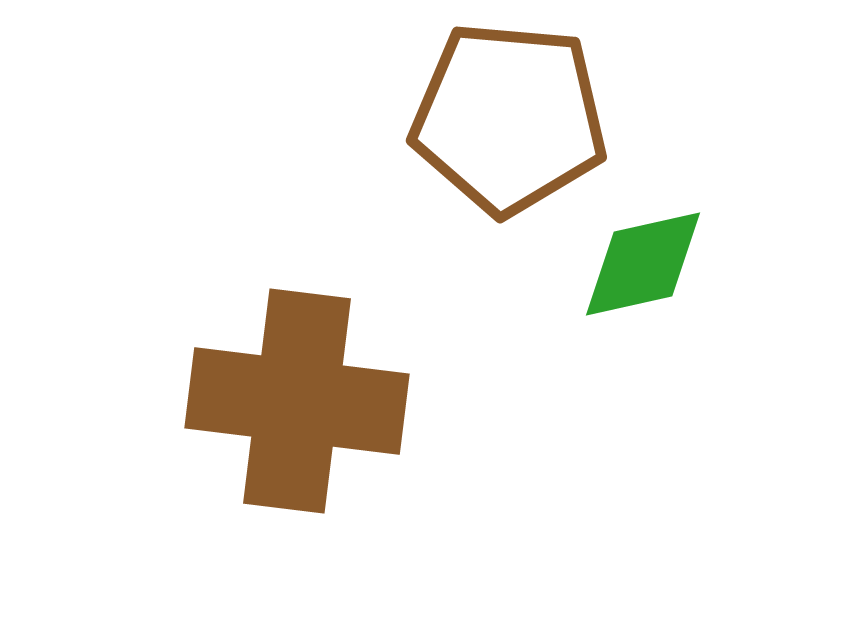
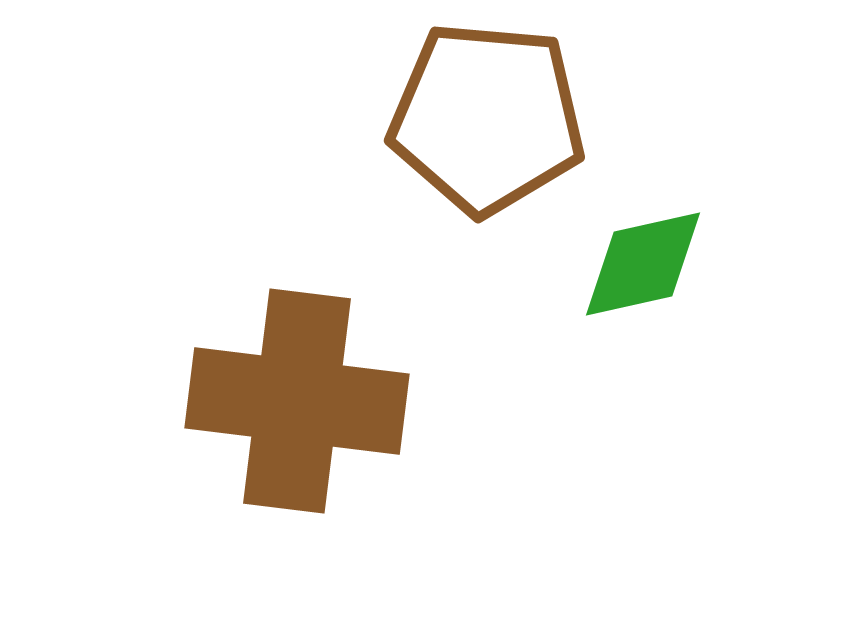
brown pentagon: moved 22 px left
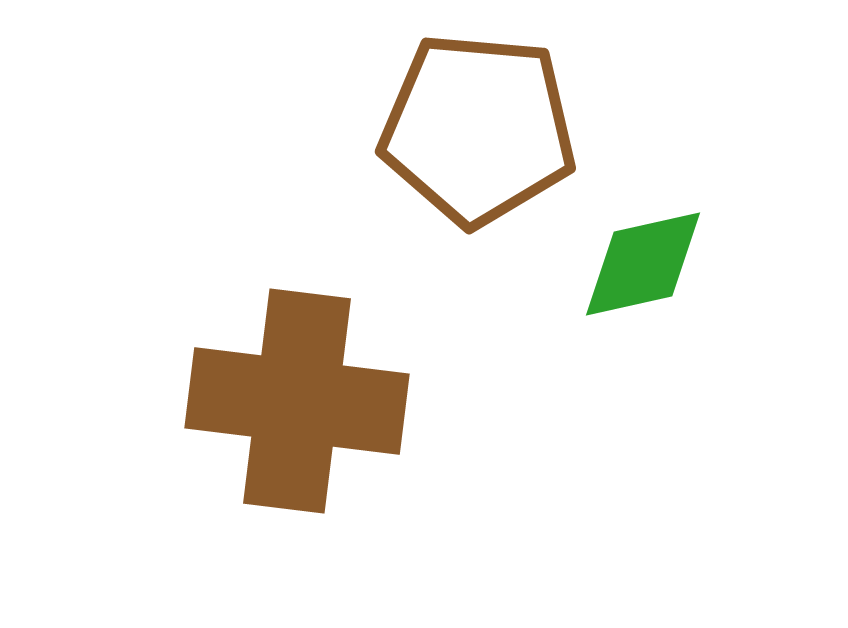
brown pentagon: moved 9 px left, 11 px down
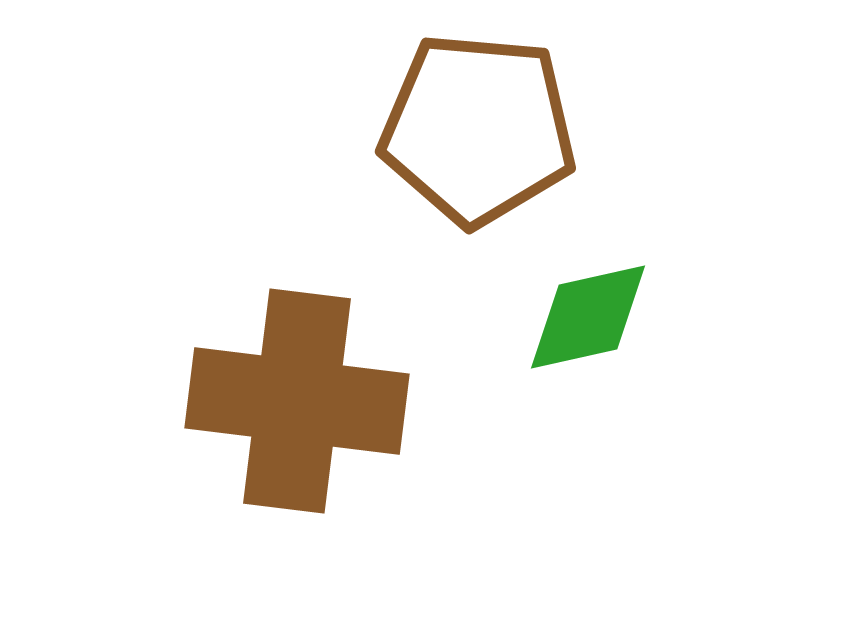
green diamond: moved 55 px left, 53 px down
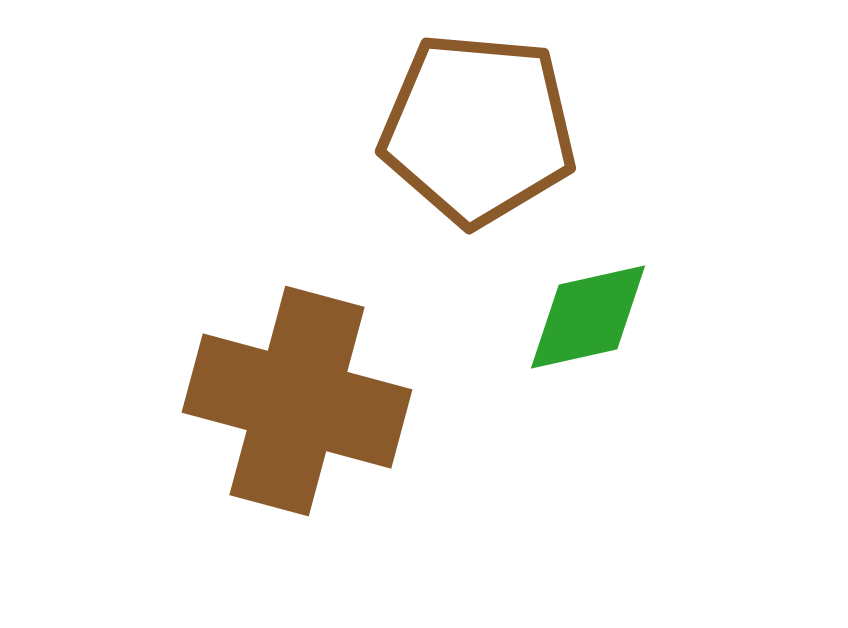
brown cross: rotated 8 degrees clockwise
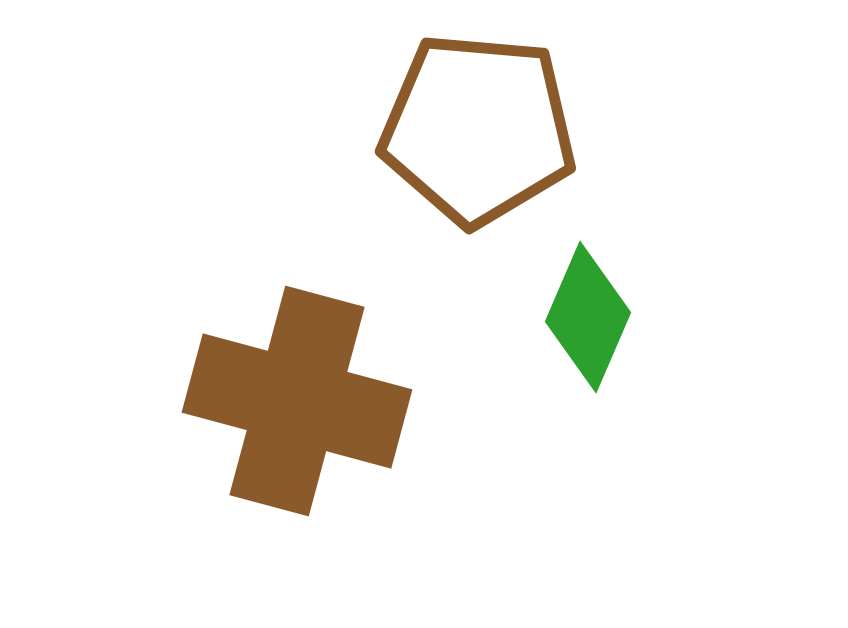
green diamond: rotated 54 degrees counterclockwise
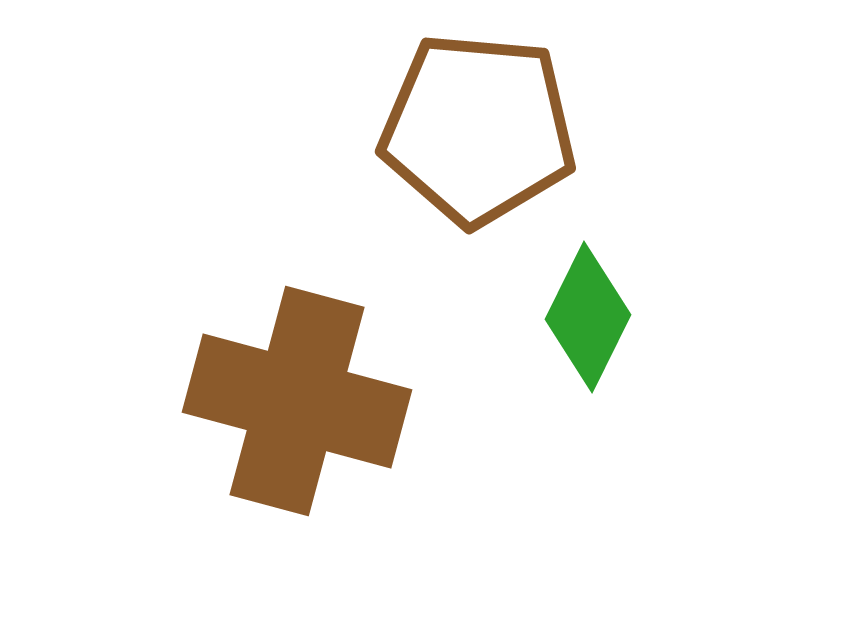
green diamond: rotated 3 degrees clockwise
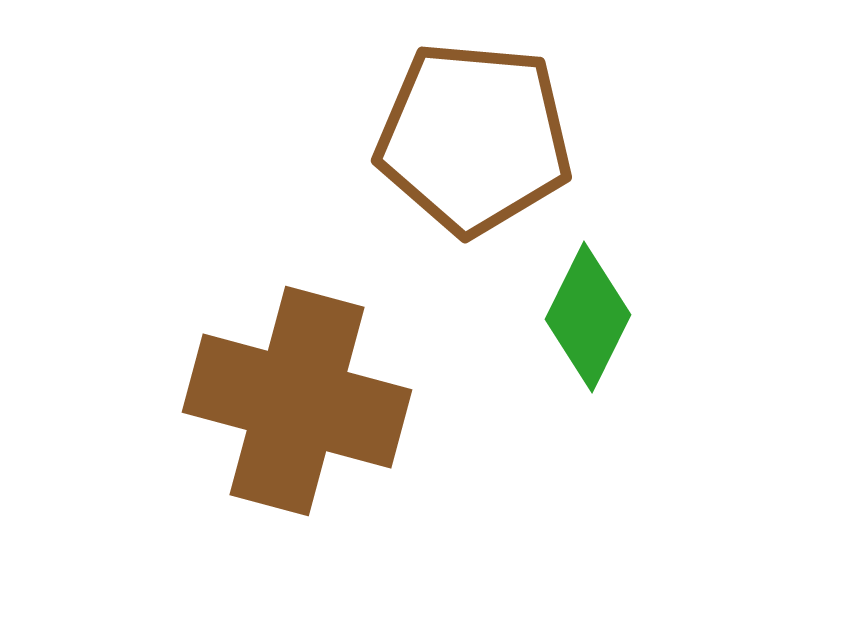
brown pentagon: moved 4 px left, 9 px down
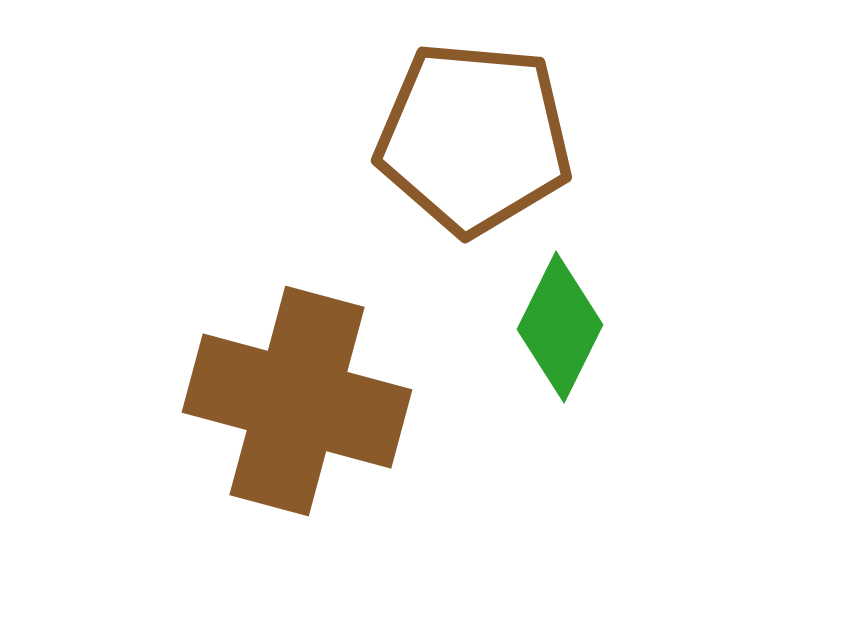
green diamond: moved 28 px left, 10 px down
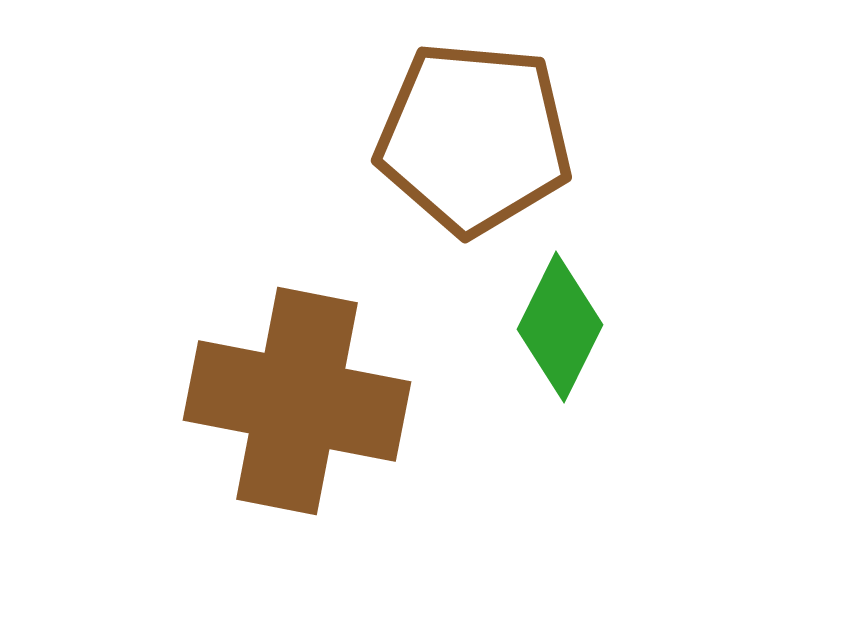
brown cross: rotated 4 degrees counterclockwise
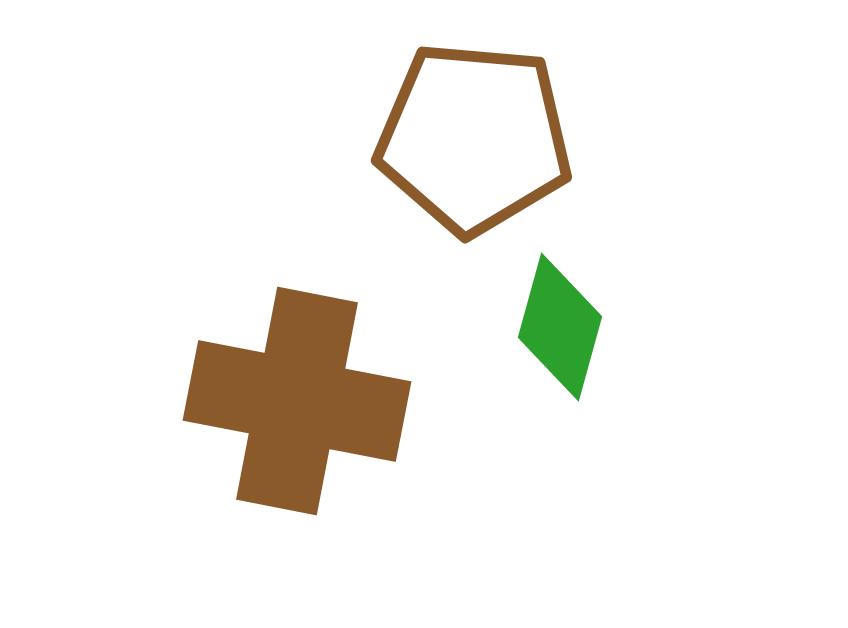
green diamond: rotated 11 degrees counterclockwise
